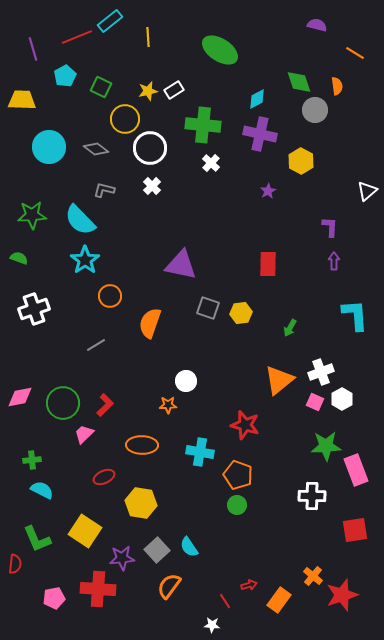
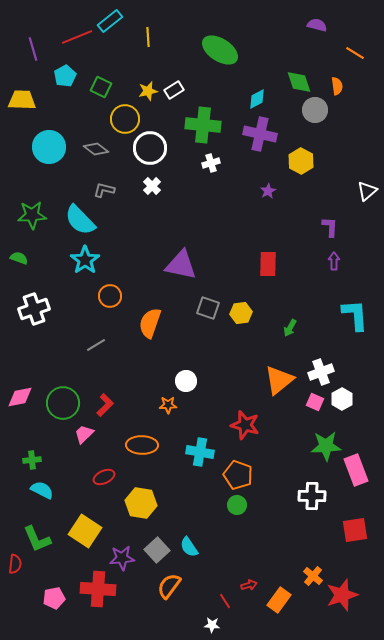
white cross at (211, 163): rotated 30 degrees clockwise
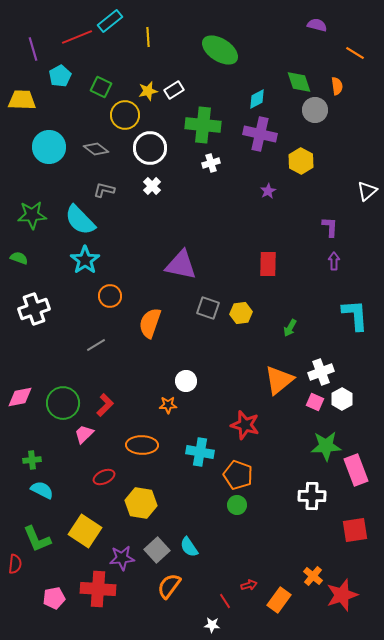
cyan pentagon at (65, 76): moved 5 px left
yellow circle at (125, 119): moved 4 px up
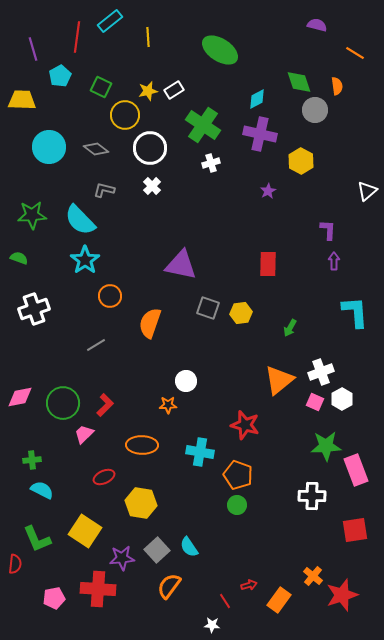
red line at (77, 37): rotated 60 degrees counterclockwise
green cross at (203, 125): rotated 28 degrees clockwise
purple L-shape at (330, 227): moved 2 px left, 3 px down
cyan L-shape at (355, 315): moved 3 px up
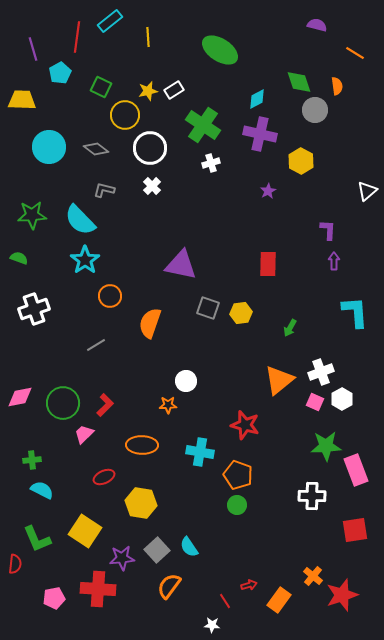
cyan pentagon at (60, 76): moved 3 px up
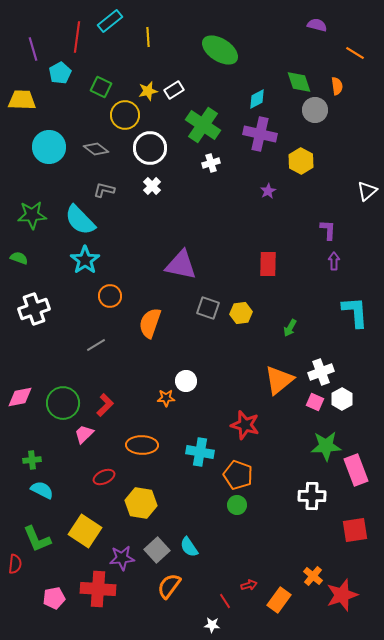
orange star at (168, 405): moved 2 px left, 7 px up
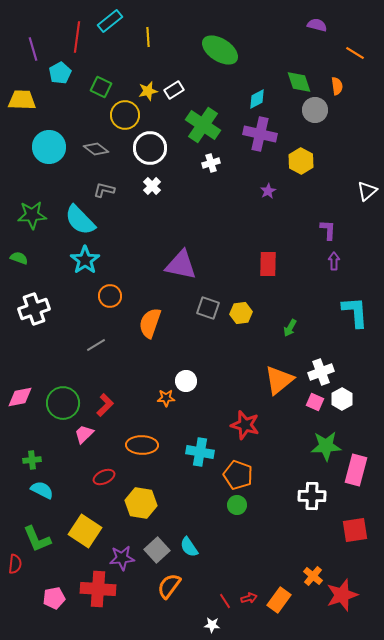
pink rectangle at (356, 470): rotated 36 degrees clockwise
red arrow at (249, 585): moved 13 px down
